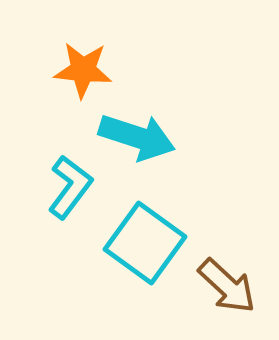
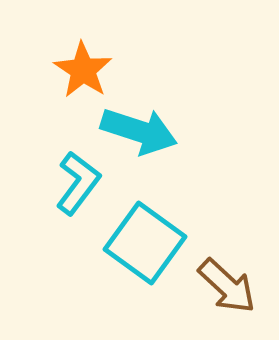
orange star: rotated 28 degrees clockwise
cyan arrow: moved 2 px right, 6 px up
cyan L-shape: moved 8 px right, 4 px up
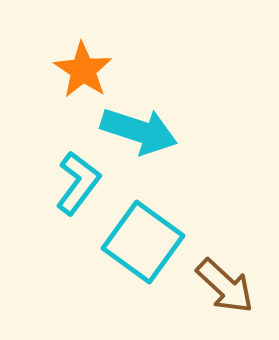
cyan square: moved 2 px left, 1 px up
brown arrow: moved 2 px left
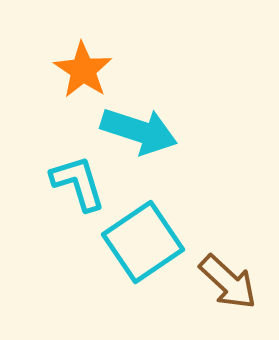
cyan L-shape: rotated 54 degrees counterclockwise
cyan square: rotated 20 degrees clockwise
brown arrow: moved 3 px right, 4 px up
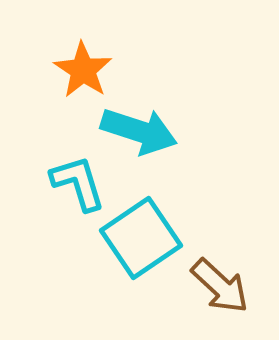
cyan square: moved 2 px left, 4 px up
brown arrow: moved 8 px left, 4 px down
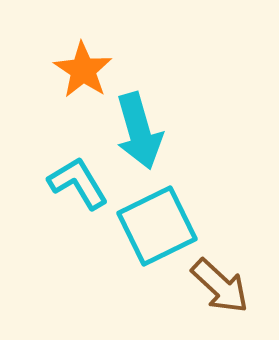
cyan arrow: rotated 56 degrees clockwise
cyan L-shape: rotated 14 degrees counterclockwise
cyan square: moved 16 px right, 12 px up; rotated 8 degrees clockwise
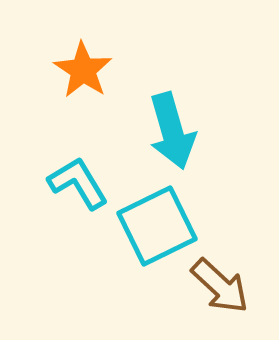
cyan arrow: moved 33 px right
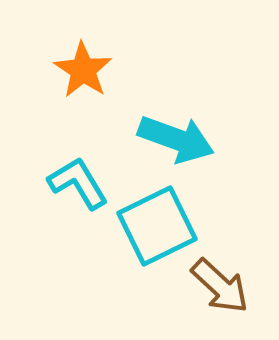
cyan arrow: moved 4 px right, 8 px down; rotated 54 degrees counterclockwise
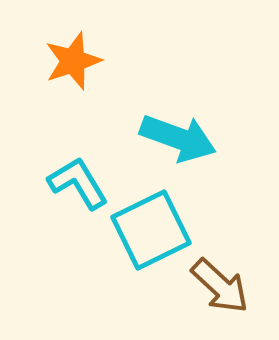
orange star: moved 10 px left, 9 px up; rotated 20 degrees clockwise
cyan arrow: moved 2 px right, 1 px up
cyan square: moved 6 px left, 4 px down
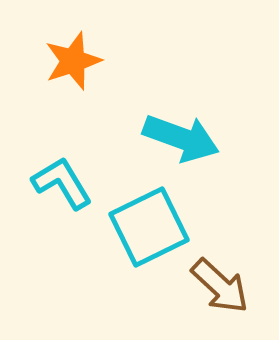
cyan arrow: moved 3 px right
cyan L-shape: moved 16 px left
cyan square: moved 2 px left, 3 px up
